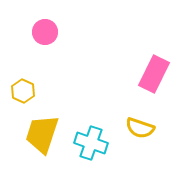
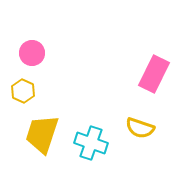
pink circle: moved 13 px left, 21 px down
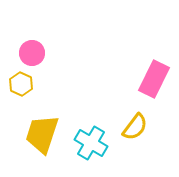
pink rectangle: moved 5 px down
yellow hexagon: moved 2 px left, 7 px up
yellow semicircle: moved 5 px left, 1 px up; rotated 72 degrees counterclockwise
cyan cross: rotated 12 degrees clockwise
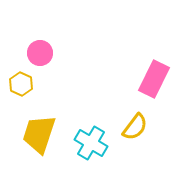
pink circle: moved 8 px right
yellow trapezoid: moved 3 px left
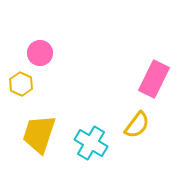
yellow semicircle: moved 2 px right, 2 px up
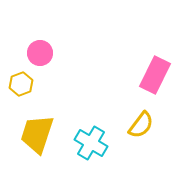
pink rectangle: moved 1 px right, 4 px up
yellow hexagon: rotated 15 degrees clockwise
yellow semicircle: moved 4 px right
yellow trapezoid: moved 2 px left
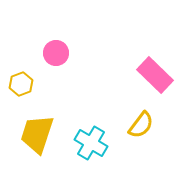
pink circle: moved 16 px right
pink rectangle: rotated 72 degrees counterclockwise
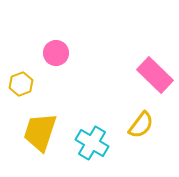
yellow trapezoid: moved 3 px right, 2 px up
cyan cross: moved 1 px right
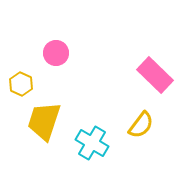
yellow hexagon: rotated 15 degrees counterclockwise
yellow trapezoid: moved 4 px right, 11 px up
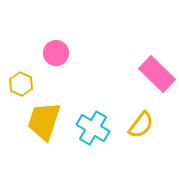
pink rectangle: moved 2 px right, 1 px up
cyan cross: moved 1 px right, 15 px up
